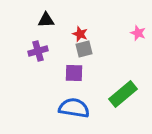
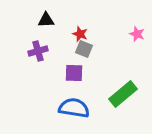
pink star: moved 1 px left, 1 px down
gray square: rotated 36 degrees clockwise
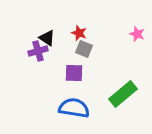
black triangle: moved 1 px right, 18 px down; rotated 36 degrees clockwise
red star: moved 1 px left, 1 px up
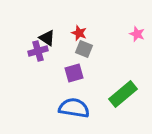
purple square: rotated 18 degrees counterclockwise
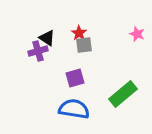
red star: rotated 14 degrees clockwise
gray square: moved 4 px up; rotated 30 degrees counterclockwise
purple square: moved 1 px right, 5 px down
blue semicircle: moved 1 px down
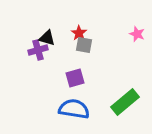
black triangle: rotated 18 degrees counterclockwise
gray square: rotated 18 degrees clockwise
purple cross: moved 1 px up
green rectangle: moved 2 px right, 8 px down
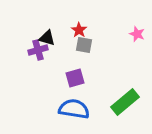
red star: moved 3 px up
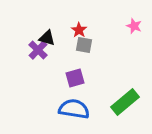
pink star: moved 3 px left, 8 px up
purple cross: rotated 30 degrees counterclockwise
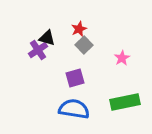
pink star: moved 12 px left, 32 px down; rotated 21 degrees clockwise
red star: moved 1 px up; rotated 14 degrees clockwise
gray square: rotated 36 degrees clockwise
purple cross: rotated 12 degrees clockwise
green rectangle: rotated 28 degrees clockwise
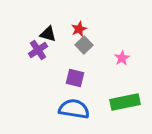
black triangle: moved 1 px right, 4 px up
purple square: rotated 30 degrees clockwise
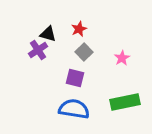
gray square: moved 7 px down
